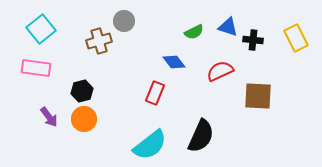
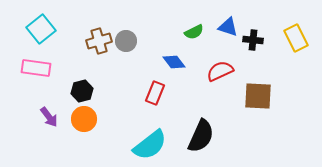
gray circle: moved 2 px right, 20 px down
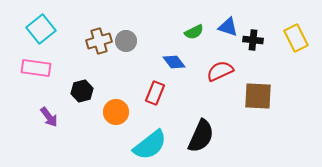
orange circle: moved 32 px right, 7 px up
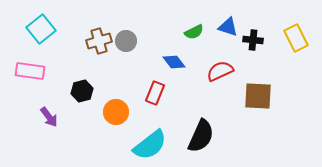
pink rectangle: moved 6 px left, 3 px down
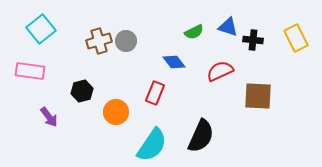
cyan semicircle: moved 2 px right; rotated 18 degrees counterclockwise
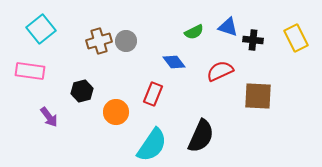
red rectangle: moved 2 px left, 1 px down
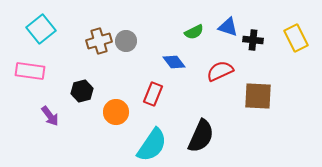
purple arrow: moved 1 px right, 1 px up
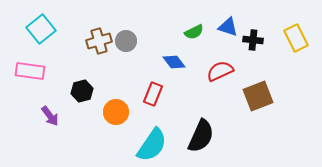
brown square: rotated 24 degrees counterclockwise
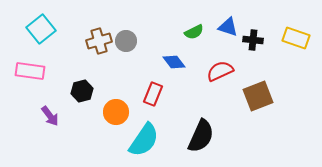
yellow rectangle: rotated 44 degrees counterclockwise
cyan semicircle: moved 8 px left, 5 px up
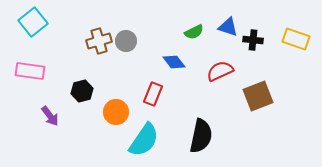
cyan square: moved 8 px left, 7 px up
yellow rectangle: moved 1 px down
black semicircle: rotated 12 degrees counterclockwise
